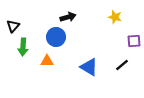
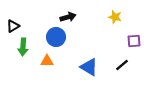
black triangle: rotated 16 degrees clockwise
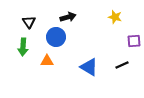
black triangle: moved 16 px right, 4 px up; rotated 32 degrees counterclockwise
black line: rotated 16 degrees clockwise
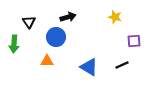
green arrow: moved 9 px left, 3 px up
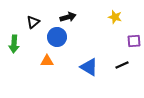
black triangle: moved 4 px right; rotated 24 degrees clockwise
blue circle: moved 1 px right
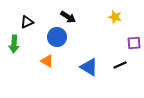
black arrow: rotated 49 degrees clockwise
black triangle: moved 6 px left; rotated 16 degrees clockwise
purple square: moved 2 px down
orange triangle: rotated 32 degrees clockwise
black line: moved 2 px left
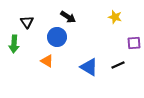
black triangle: rotated 40 degrees counterclockwise
black line: moved 2 px left
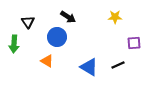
yellow star: rotated 16 degrees counterclockwise
black triangle: moved 1 px right
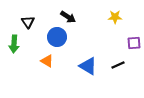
blue triangle: moved 1 px left, 1 px up
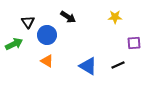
blue circle: moved 10 px left, 2 px up
green arrow: rotated 120 degrees counterclockwise
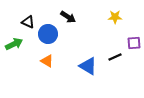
black triangle: rotated 32 degrees counterclockwise
blue circle: moved 1 px right, 1 px up
black line: moved 3 px left, 8 px up
